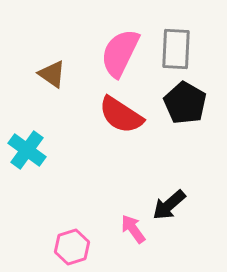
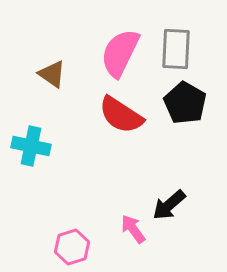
cyan cross: moved 4 px right, 4 px up; rotated 24 degrees counterclockwise
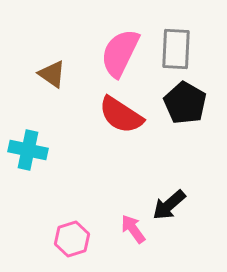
cyan cross: moved 3 px left, 4 px down
pink hexagon: moved 8 px up
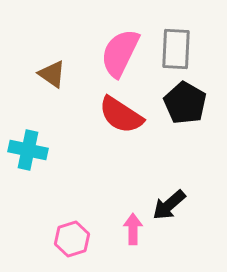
pink arrow: rotated 36 degrees clockwise
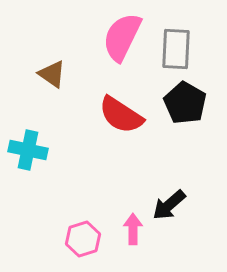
pink semicircle: moved 2 px right, 16 px up
pink hexagon: moved 11 px right
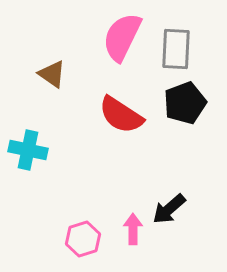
black pentagon: rotated 21 degrees clockwise
black arrow: moved 4 px down
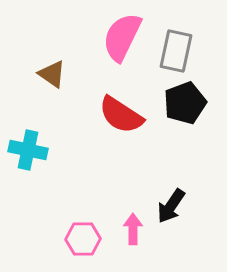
gray rectangle: moved 2 px down; rotated 9 degrees clockwise
black arrow: moved 2 px right, 3 px up; rotated 15 degrees counterclockwise
pink hexagon: rotated 16 degrees clockwise
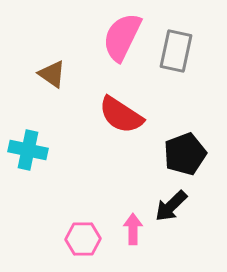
black pentagon: moved 51 px down
black arrow: rotated 12 degrees clockwise
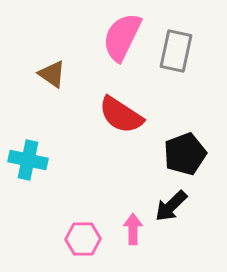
cyan cross: moved 10 px down
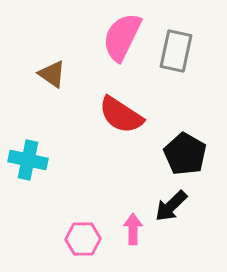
black pentagon: rotated 21 degrees counterclockwise
